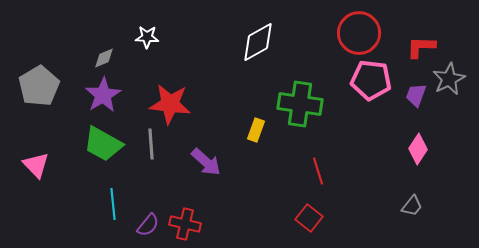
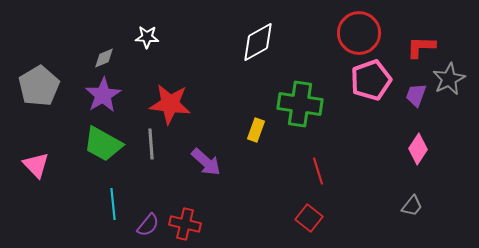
pink pentagon: rotated 27 degrees counterclockwise
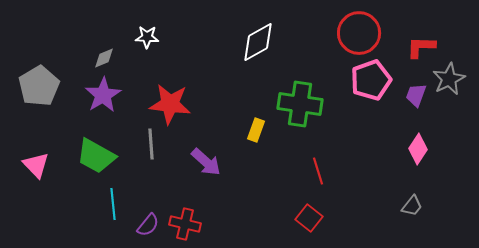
green trapezoid: moved 7 px left, 12 px down
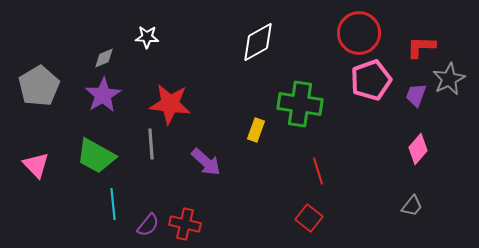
pink diamond: rotated 8 degrees clockwise
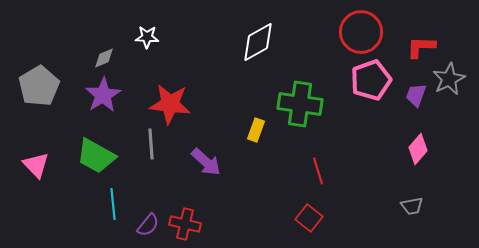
red circle: moved 2 px right, 1 px up
gray trapezoid: rotated 40 degrees clockwise
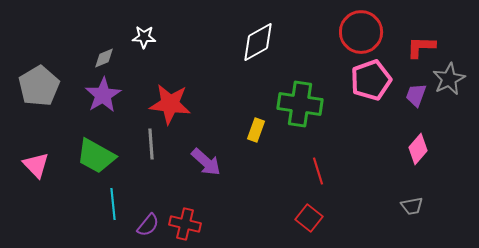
white star: moved 3 px left
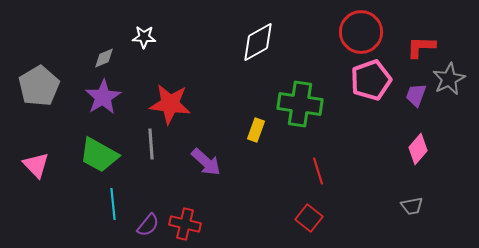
purple star: moved 2 px down
green trapezoid: moved 3 px right, 1 px up
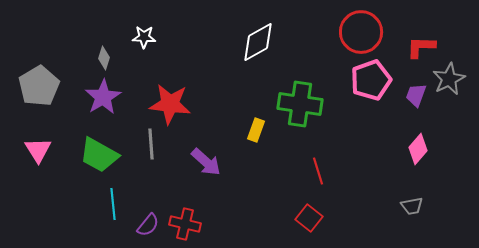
gray diamond: rotated 50 degrees counterclockwise
pink triangle: moved 2 px right, 15 px up; rotated 12 degrees clockwise
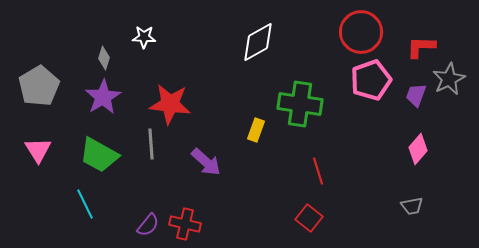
cyan line: moved 28 px left; rotated 20 degrees counterclockwise
